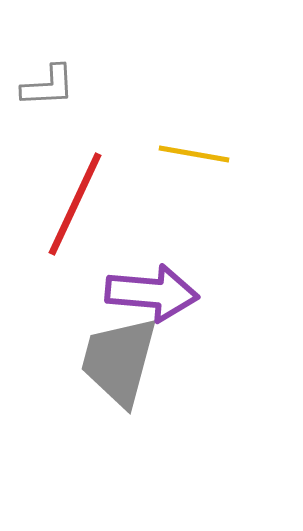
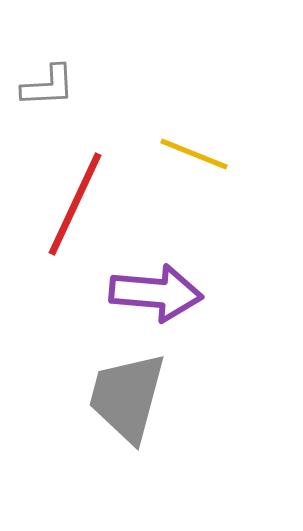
yellow line: rotated 12 degrees clockwise
purple arrow: moved 4 px right
gray trapezoid: moved 8 px right, 36 px down
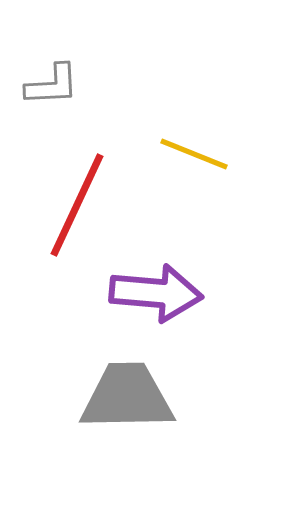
gray L-shape: moved 4 px right, 1 px up
red line: moved 2 px right, 1 px down
gray trapezoid: rotated 74 degrees clockwise
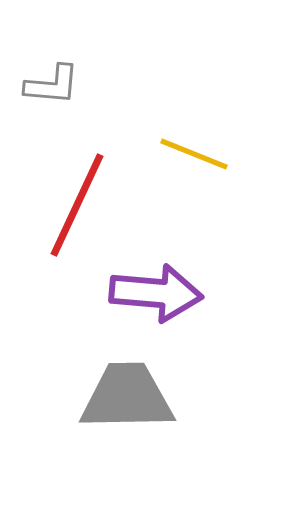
gray L-shape: rotated 8 degrees clockwise
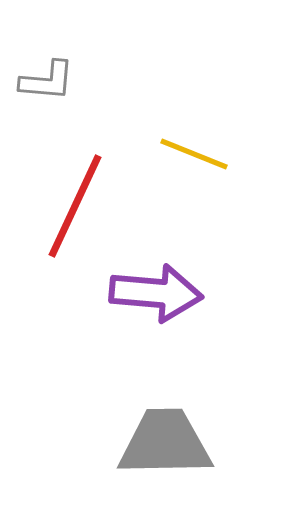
gray L-shape: moved 5 px left, 4 px up
red line: moved 2 px left, 1 px down
gray trapezoid: moved 38 px right, 46 px down
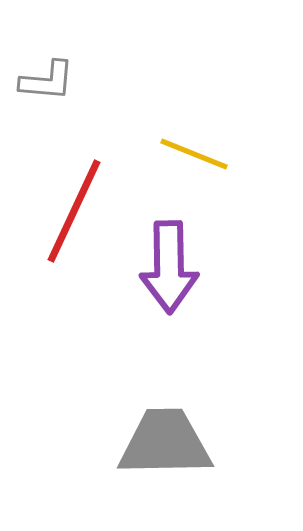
red line: moved 1 px left, 5 px down
purple arrow: moved 13 px right, 26 px up; rotated 84 degrees clockwise
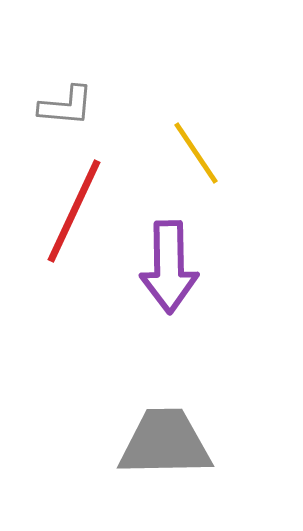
gray L-shape: moved 19 px right, 25 px down
yellow line: moved 2 px right, 1 px up; rotated 34 degrees clockwise
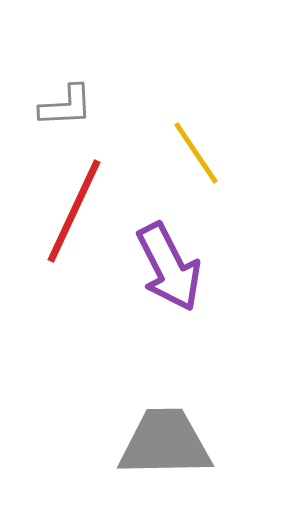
gray L-shape: rotated 8 degrees counterclockwise
purple arrow: rotated 26 degrees counterclockwise
